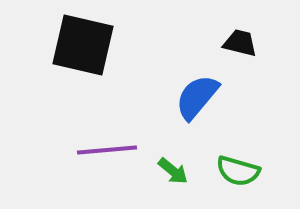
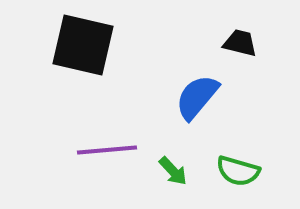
green arrow: rotated 8 degrees clockwise
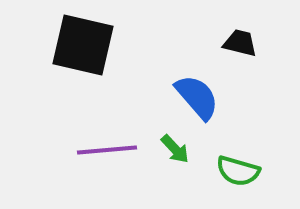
blue semicircle: rotated 99 degrees clockwise
green arrow: moved 2 px right, 22 px up
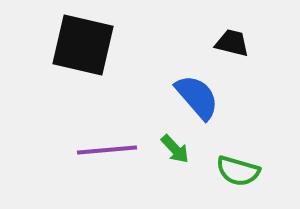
black trapezoid: moved 8 px left
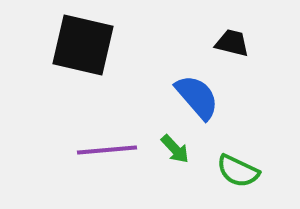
green semicircle: rotated 9 degrees clockwise
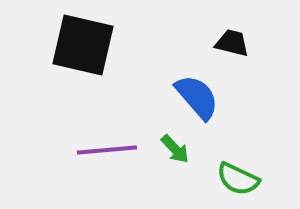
green semicircle: moved 8 px down
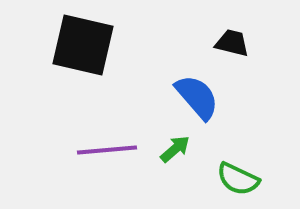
green arrow: rotated 88 degrees counterclockwise
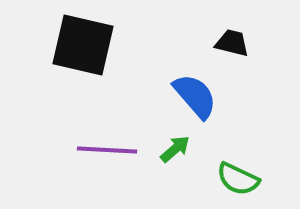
blue semicircle: moved 2 px left, 1 px up
purple line: rotated 8 degrees clockwise
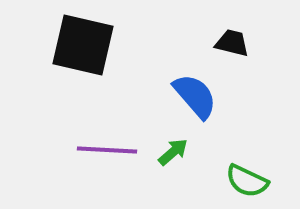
green arrow: moved 2 px left, 3 px down
green semicircle: moved 9 px right, 2 px down
